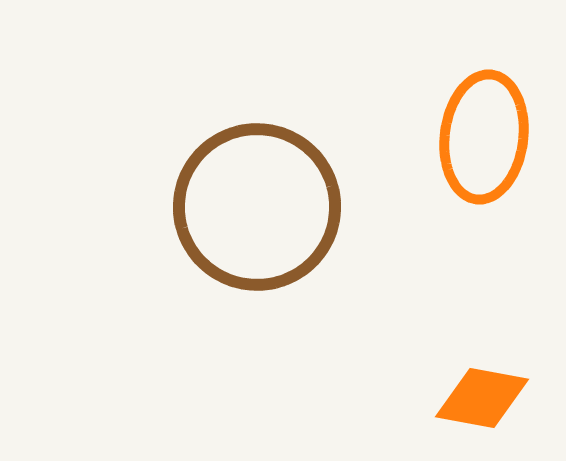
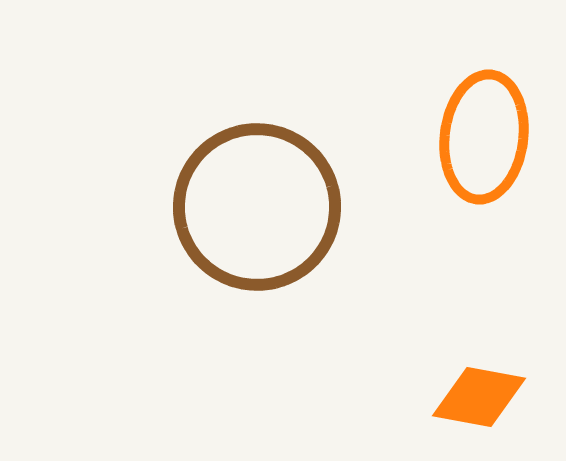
orange diamond: moved 3 px left, 1 px up
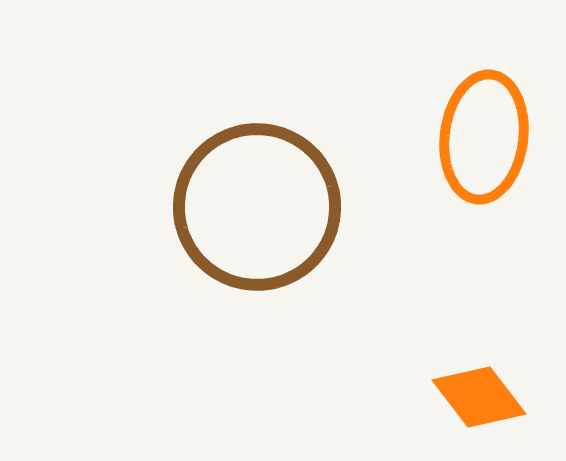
orange diamond: rotated 42 degrees clockwise
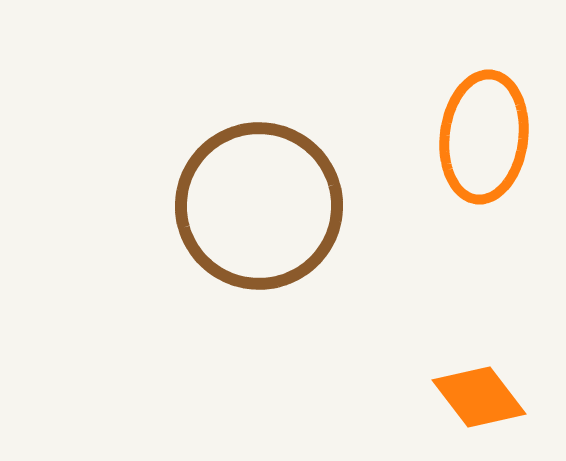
brown circle: moved 2 px right, 1 px up
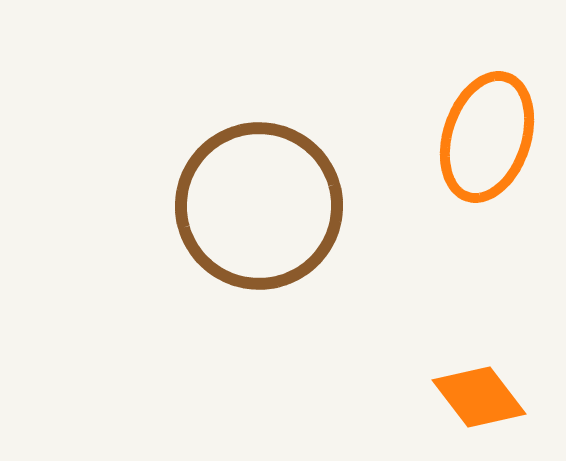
orange ellipse: moved 3 px right; rotated 11 degrees clockwise
